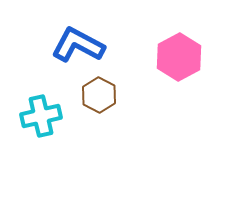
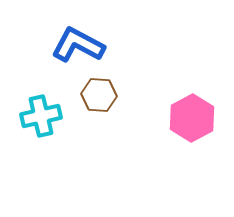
pink hexagon: moved 13 px right, 61 px down
brown hexagon: rotated 24 degrees counterclockwise
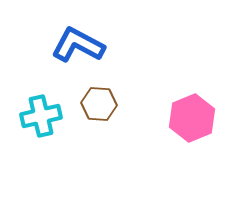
brown hexagon: moved 9 px down
pink hexagon: rotated 6 degrees clockwise
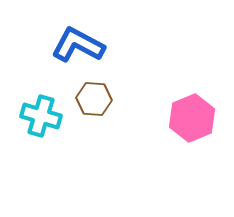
brown hexagon: moved 5 px left, 5 px up
cyan cross: rotated 30 degrees clockwise
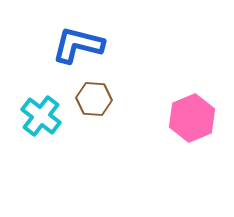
blue L-shape: rotated 14 degrees counterclockwise
cyan cross: rotated 21 degrees clockwise
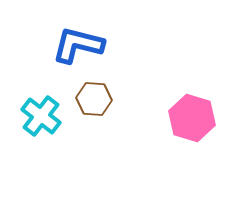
pink hexagon: rotated 21 degrees counterclockwise
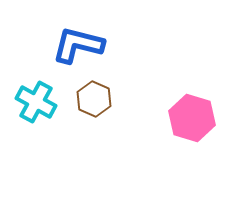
brown hexagon: rotated 20 degrees clockwise
cyan cross: moved 5 px left, 14 px up; rotated 9 degrees counterclockwise
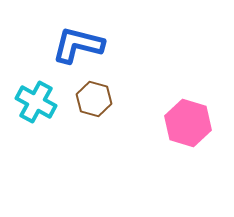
brown hexagon: rotated 8 degrees counterclockwise
pink hexagon: moved 4 px left, 5 px down
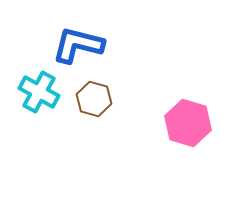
cyan cross: moved 3 px right, 10 px up
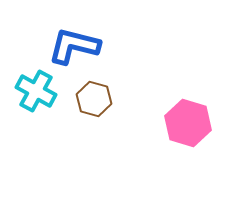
blue L-shape: moved 4 px left, 1 px down
cyan cross: moved 3 px left, 1 px up
